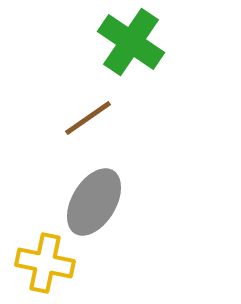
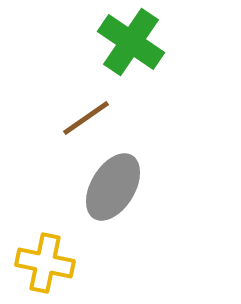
brown line: moved 2 px left
gray ellipse: moved 19 px right, 15 px up
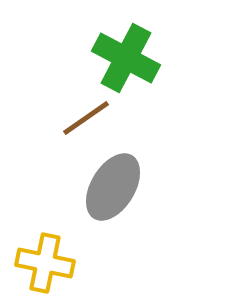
green cross: moved 5 px left, 16 px down; rotated 6 degrees counterclockwise
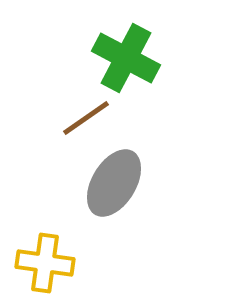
gray ellipse: moved 1 px right, 4 px up
yellow cross: rotated 4 degrees counterclockwise
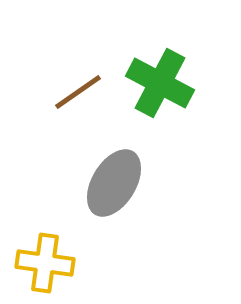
green cross: moved 34 px right, 25 px down
brown line: moved 8 px left, 26 px up
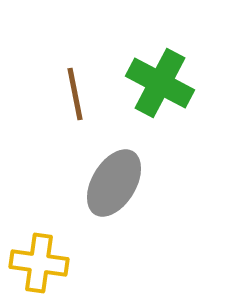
brown line: moved 3 px left, 2 px down; rotated 66 degrees counterclockwise
yellow cross: moved 6 px left
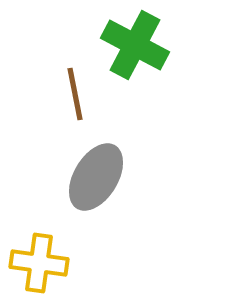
green cross: moved 25 px left, 38 px up
gray ellipse: moved 18 px left, 6 px up
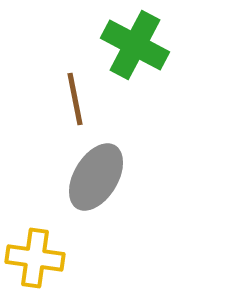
brown line: moved 5 px down
yellow cross: moved 4 px left, 5 px up
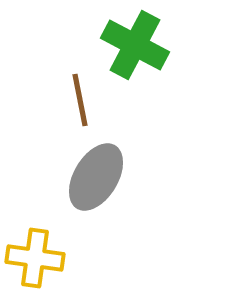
brown line: moved 5 px right, 1 px down
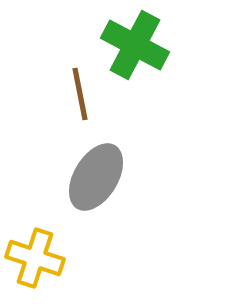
brown line: moved 6 px up
yellow cross: rotated 10 degrees clockwise
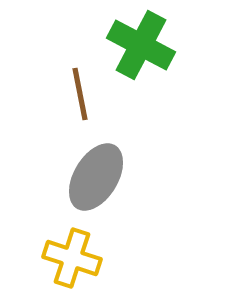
green cross: moved 6 px right
yellow cross: moved 37 px right
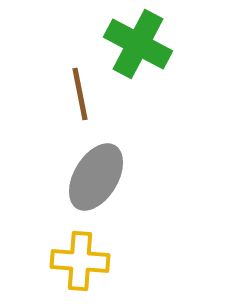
green cross: moved 3 px left, 1 px up
yellow cross: moved 8 px right, 3 px down; rotated 14 degrees counterclockwise
